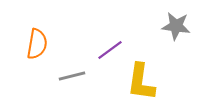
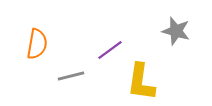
gray star: moved 5 px down; rotated 8 degrees clockwise
gray line: moved 1 px left
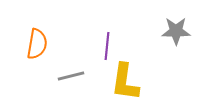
gray star: rotated 16 degrees counterclockwise
purple line: moved 3 px left, 4 px up; rotated 48 degrees counterclockwise
yellow L-shape: moved 16 px left
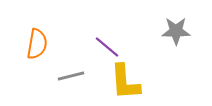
purple line: moved 1 px down; rotated 56 degrees counterclockwise
yellow L-shape: rotated 12 degrees counterclockwise
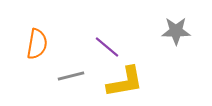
yellow L-shape: rotated 96 degrees counterclockwise
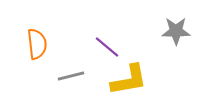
orange semicircle: rotated 16 degrees counterclockwise
yellow L-shape: moved 4 px right, 2 px up
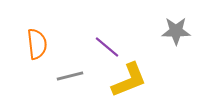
gray line: moved 1 px left
yellow L-shape: rotated 12 degrees counterclockwise
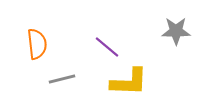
gray line: moved 8 px left, 3 px down
yellow L-shape: moved 2 px down; rotated 24 degrees clockwise
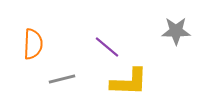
orange semicircle: moved 4 px left; rotated 8 degrees clockwise
